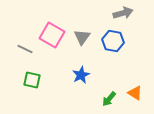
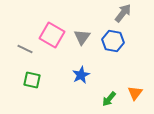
gray arrow: rotated 36 degrees counterclockwise
orange triangle: rotated 35 degrees clockwise
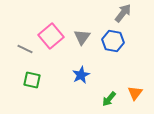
pink square: moved 1 px left, 1 px down; rotated 20 degrees clockwise
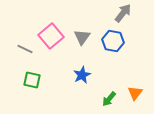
blue star: moved 1 px right
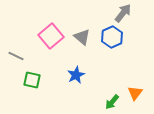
gray triangle: rotated 24 degrees counterclockwise
blue hexagon: moved 1 px left, 4 px up; rotated 25 degrees clockwise
gray line: moved 9 px left, 7 px down
blue star: moved 6 px left
green arrow: moved 3 px right, 3 px down
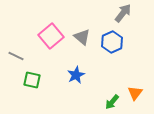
blue hexagon: moved 5 px down
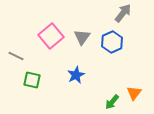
gray triangle: rotated 24 degrees clockwise
orange triangle: moved 1 px left
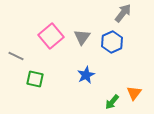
blue star: moved 10 px right
green square: moved 3 px right, 1 px up
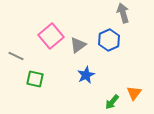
gray arrow: rotated 54 degrees counterclockwise
gray triangle: moved 4 px left, 8 px down; rotated 18 degrees clockwise
blue hexagon: moved 3 px left, 2 px up
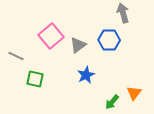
blue hexagon: rotated 25 degrees clockwise
